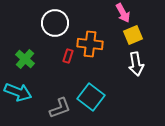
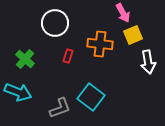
orange cross: moved 10 px right
white arrow: moved 12 px right, 2 px up
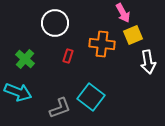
orange cross: moved 2 px right
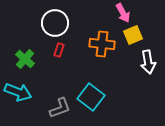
red rectangle: moved 9 px left, 6 px up
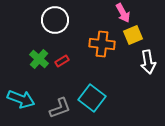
white circle: moved 3 px up
red rectangle: moved 3 px right, 11 px down; rotated 40 degrees clockwise
green cross: moved 14 px right
cyan arrow: moved 3 px right, 7 px down
cyan square: moved 1 px right, 1 px down
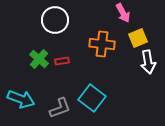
yellow square: moved 5 px right, 3 px down
red rectangle: rotated 24 degrees clockwise
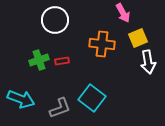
green cross: moved 1 px down; rotated 30 degrees clockwise
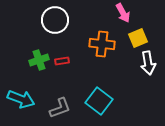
white arrow: moved 1 px down
cyan square: moved 7 px right, 3 px down
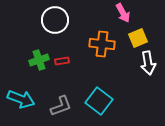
gray L-shape: moved 1 px right, 2 px up
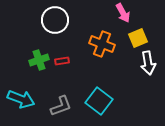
orange cross: rotated 15 degrees clockwise
